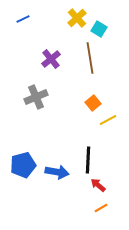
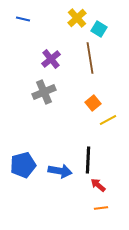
blue line: rotated 40 degrees clockwise
gray cross: moved 8 px right, 5 px up
blue arrow: moved 3 px right, 1 px up
orange line: rotated 24 degrees clockwise
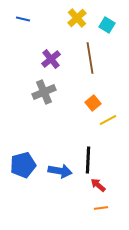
cyan square: moved 8 px right, 4 px up
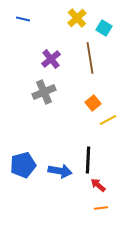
cyan square: moved 3 px left, 3 px down
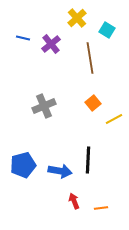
blue line: moved 19 px down
cyan square: moved 3 px right, 2 px down
purple cross: moved 15 px up
gray cross: moved 14 px down
yellow line: moved 6 px right, 1 px up
red arrow: moved 24 px left, 16 px down; rotated 28 degrees clockwise
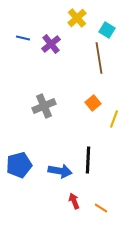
brown line: moved 9 px right
yellow line: rotated 42 degrees counterclockwise
blue pentagon: moved 4 px left
orange line: rotated 40 degrees clockwise
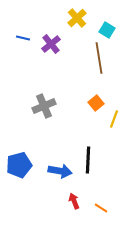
orange square: moved 3 px right
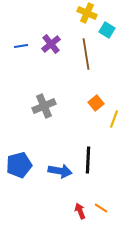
yellow cross: moved 10 px right, 5 px up; rotated 24 degrees counterclockwise
blue line: moved 2 px left, 8 px down; rotated 24 degrees counterclockwise
brown line: moved 13 px left, 4 px up
red arrow: moved 6 px right, 10 px down
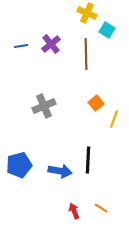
brown line: rotated 8 degrees clockwise
red arrow: moved 6 px left
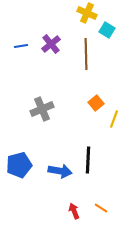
gray cross: moved 2 px left, 3 px down
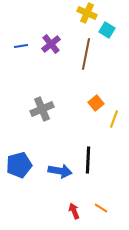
brown line: rotated 12 degrees clockwise
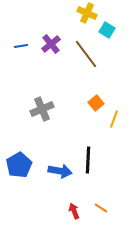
brown line: rotated 48 degrees counterclockwise
blue pentagon: rotated 15 degrees counterclockwise
